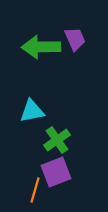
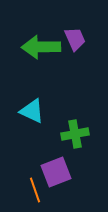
cyan triangle: rotated 36 degrees clockwise
green cross: moved 18 px right, 6 px up; rotated 24 degrees clockwise
orange line: rotated 35 degrees counterclockwise
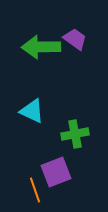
purple trapezoid: rotated 30 degrees counterclockwise
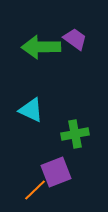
cyan triangle: moved 1 px left, 1 px up
orange line: rotated 65 degrees clockwise
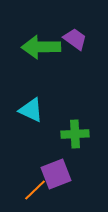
green cross: rotated 8 degrees clockwise
purple square: moved 2 px down
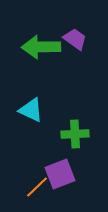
purple square: moved 4 px right
orange line: moved 2 px right, 3 px up
